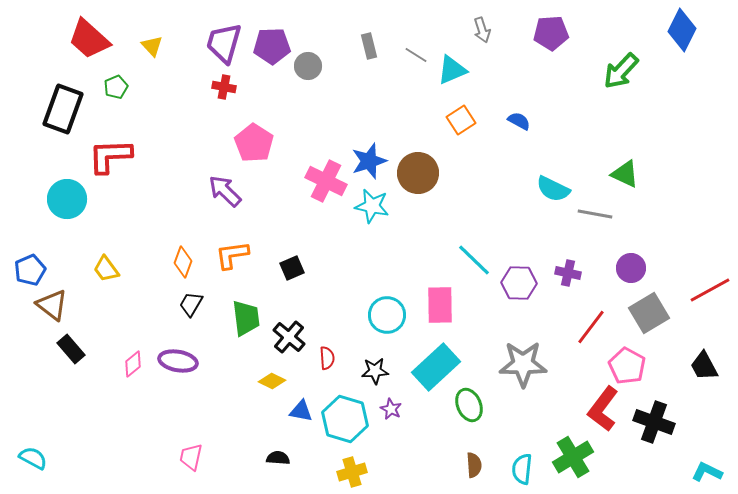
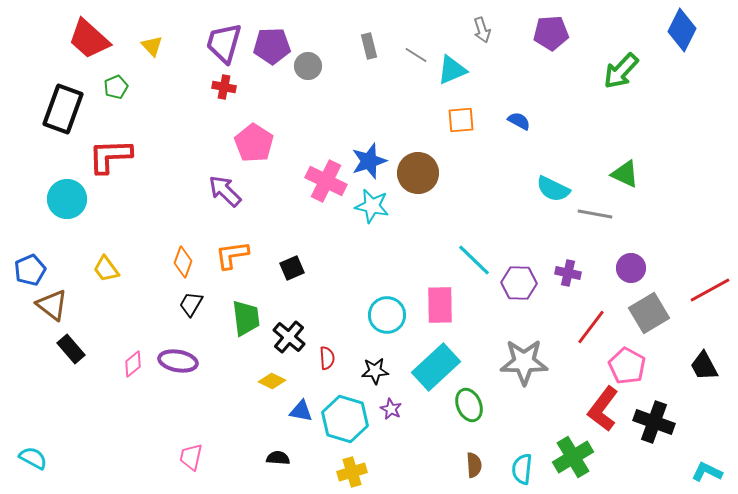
orange square at (461, 120): rotated 28 degrees clockwise
gray star at (523, 364): moved 1 px right, 2 px up
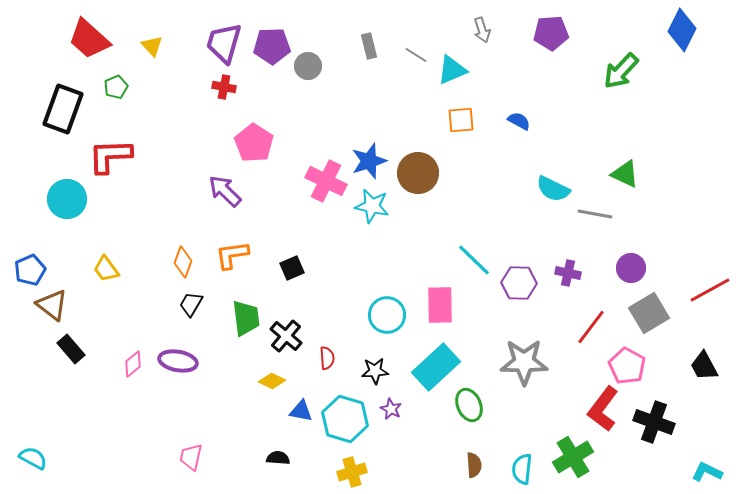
black cross at (289, 337): moved 3 px left, 1 px up
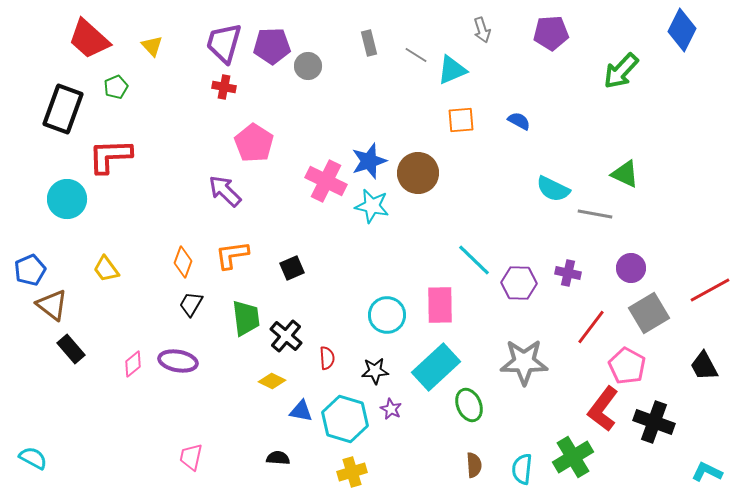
gray rectangle at (369, 46): moved 3 px up
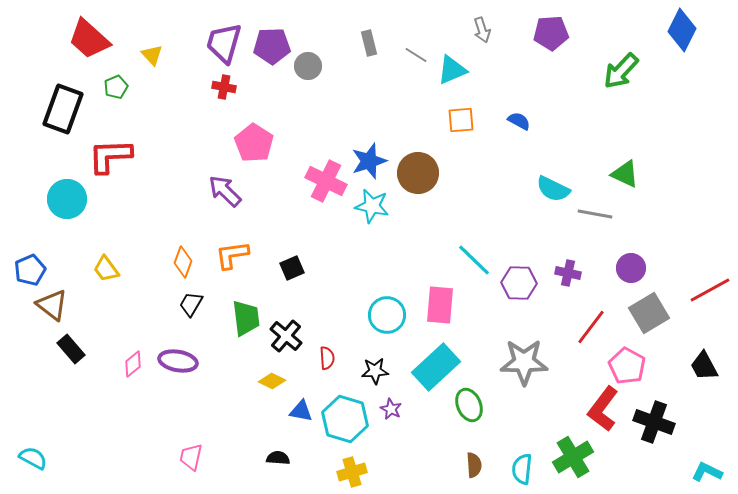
yellow triangle at (152, 46): moved 9 px down
pink rectangle at (440, 305): rotated 6 degrees clockwise
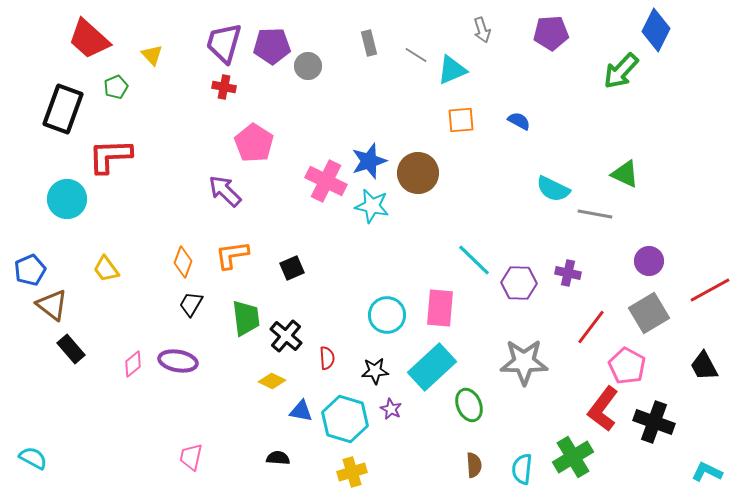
blue diamond at (682, 30): moved 26 px left
purple circle at (631, 268): moved 18 px right, 7 px up
pink rectangle at (440, 305): moved 3 px down
cyan rectangle at (436, 367): moved 4 px left
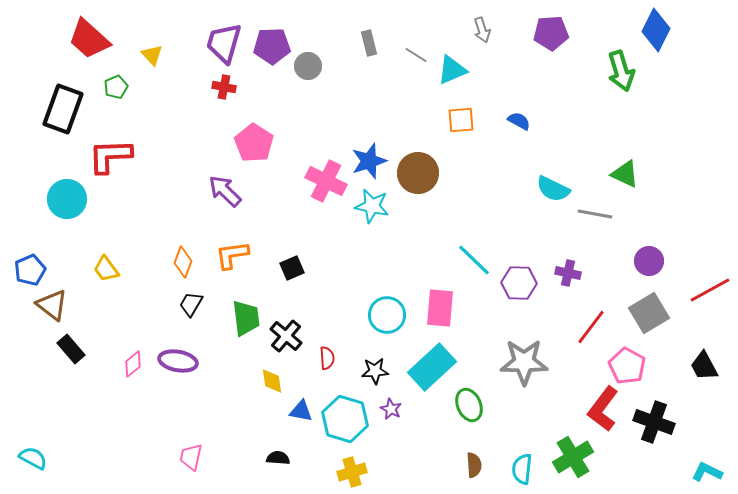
green arrow at (621, 71): rotated 60 degrees counterclockwise
yellow diamond at (272, 381): rotated 56 degrees clockwise
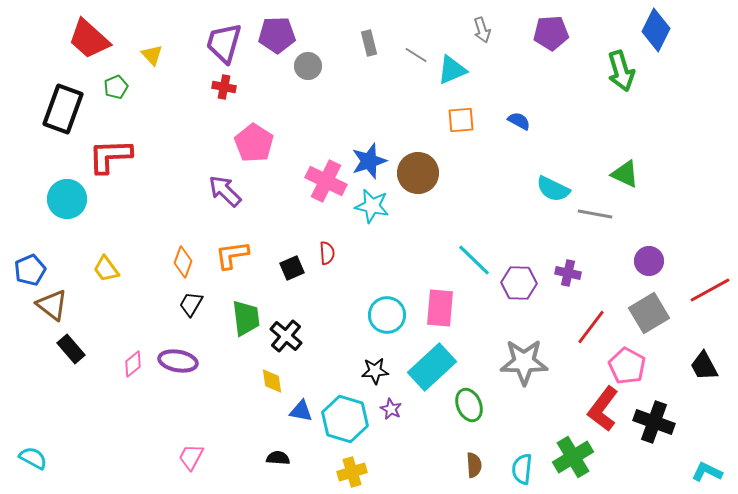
purple pentagon at (272, 46): moved 5 px right, 11 px up
red semicircle at (327, 358): moved 105 px up
pink trapezoid at (191, 457): rotated 16 degrees clockwise
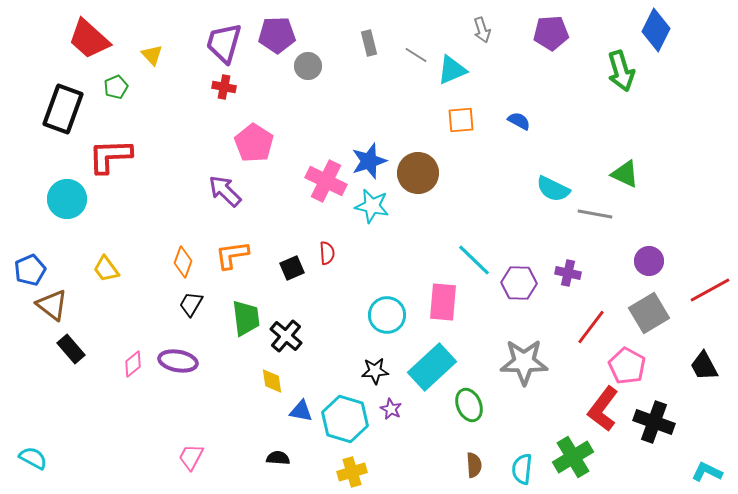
pink rectangle at (440, 308): moved 3 px right, 6 px up
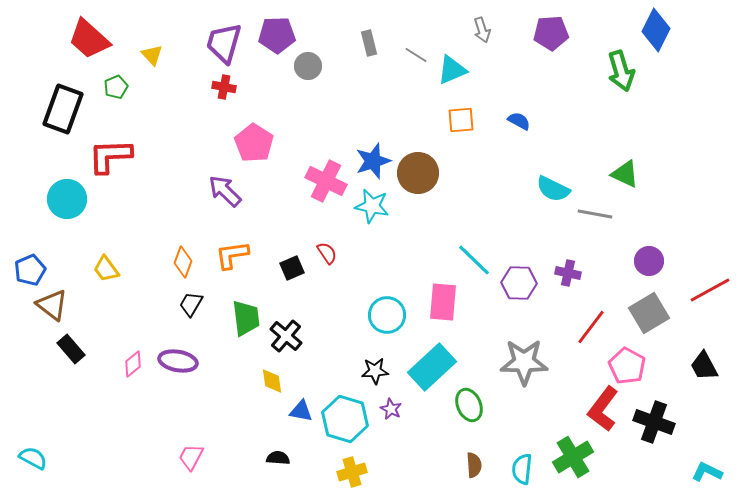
blue star at (369, 161): moved 4 px right
red semicircle at (327, 253): rotated 30 degrees counterclockwise
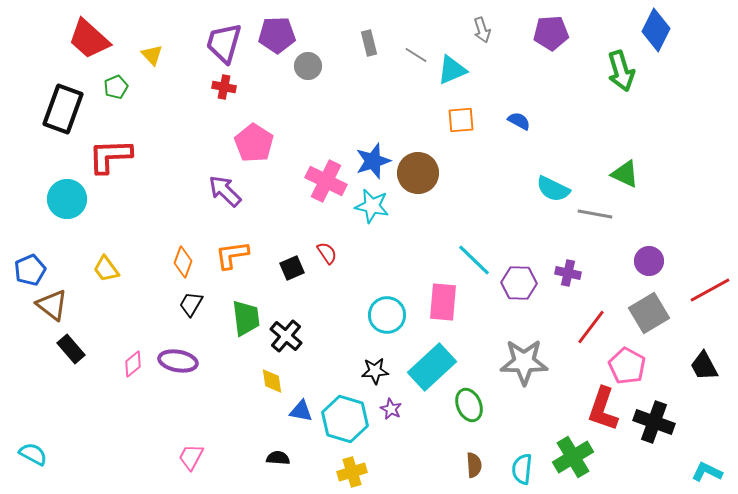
red L-shape at (603, 409): rotated 18 degrees counterclockwise
cyan semicircle at (33, 458): moved 4 px up
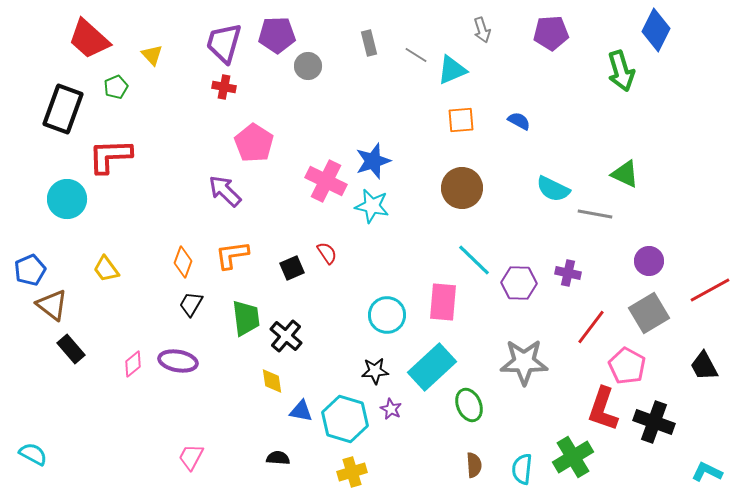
brown circle at (418, 173): moved 44 px right, 15 px down
